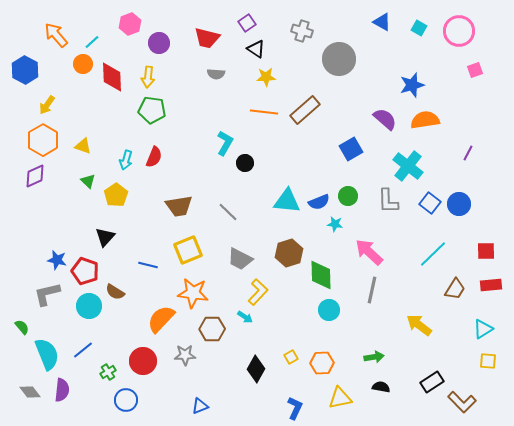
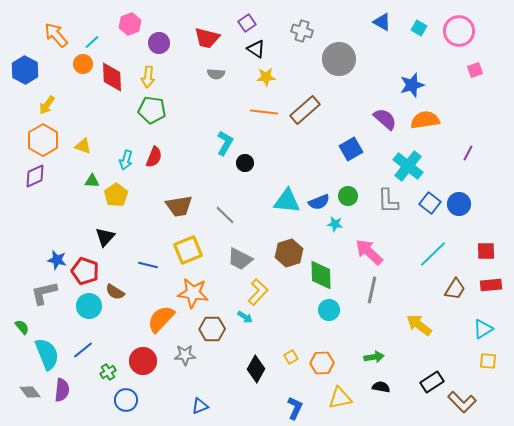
green triangle at (88, 181): moved 4 px right; rotated 42 degrees counterclockwise
gray line at (228, 212): moved 3 px left, 3 px down
gray L-shape at (47, 294): moved 3 px left, 1 px up
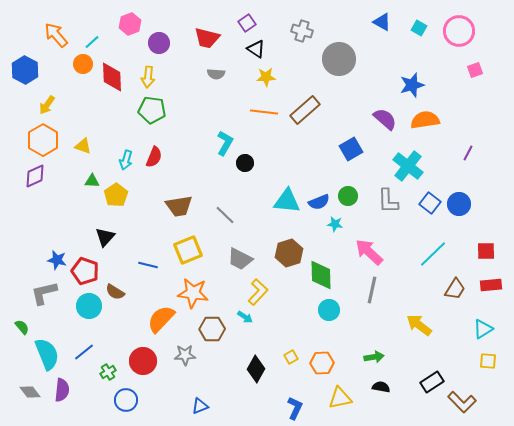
blue line at (83, 350): moved 1 px right, 2 px down
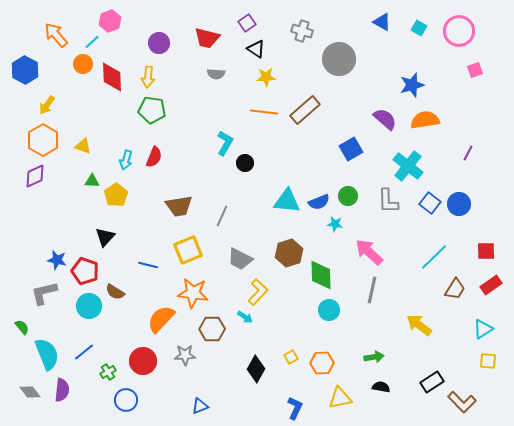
pink hexagon at (130, 24): moved 20 px left, 3 px up
gray line at (225, 215): moved 3 px left, 1 px down; rotated 70 degrees clockwise
cyan line at (433, 254): moved 1 px right, 3 px down
red rectangle at (491, 285): rotated 30 degrees counterclockwise
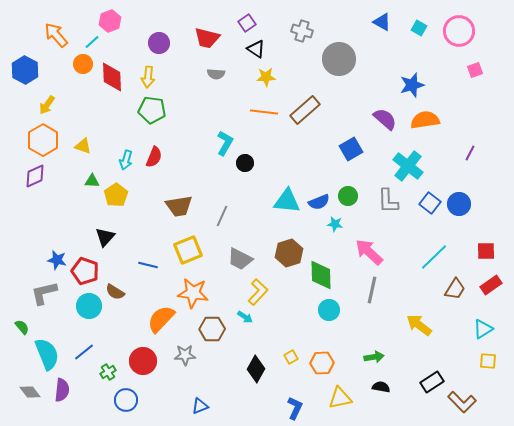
purple line at (468, 153): moved 2 px right
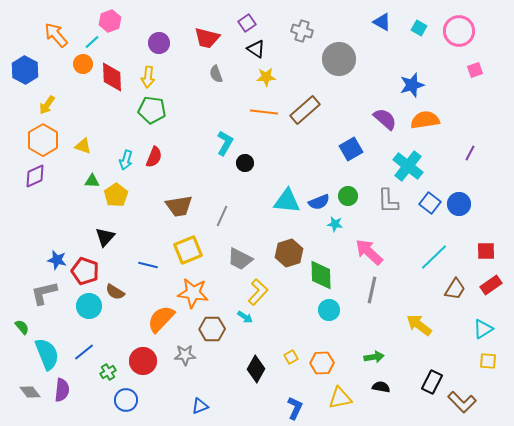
gray semicircle at (216, 74): rotated 66 degrees clockwise
black rectangle at (432, 382): rotated 30 degrees counterclockwise
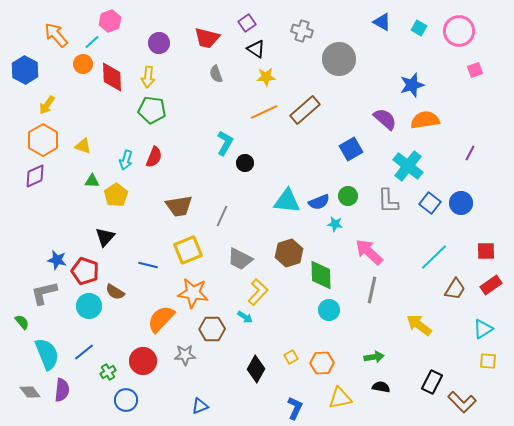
orange line at (264, 112): rotated 32 degrees counterclockwise
blue circle at (459, 204): moved 2 px right, 1 px up
green semicircle at (22, 327): moved 5 px up
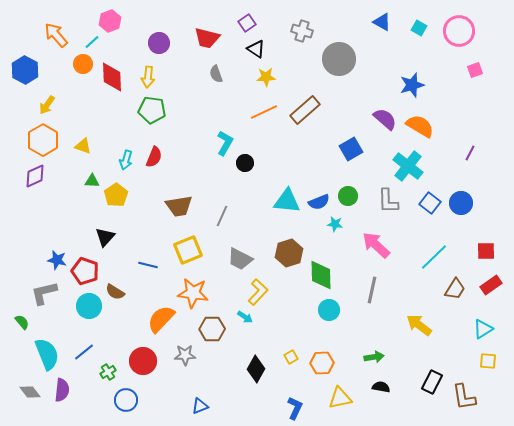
orange semicircle at (425, 120): moved 5 px left, 6 px down; rotated 40 degrees clockwise
pink arrow at (369, 252): moved 7 px right, 7 px up
brown L-shape at (462, 402): moved 2 px right, 5 px up; rotated 36 degrees clockwise
